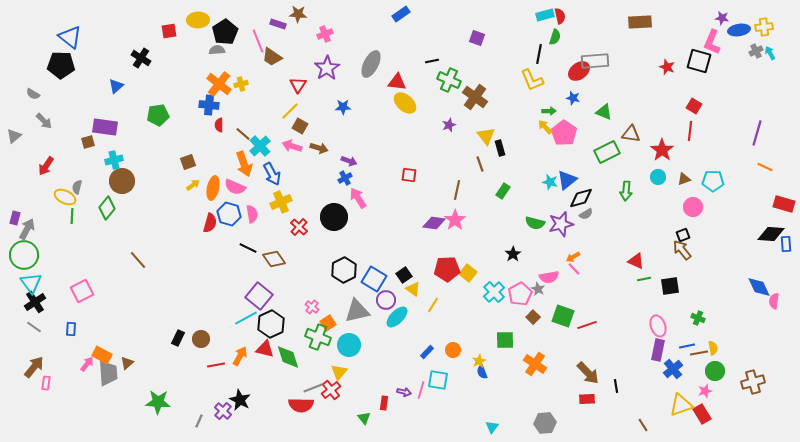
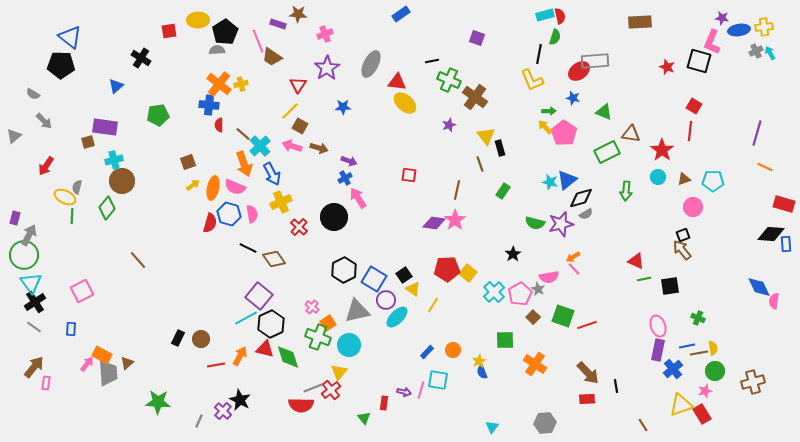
gray arrow at (27, 229): moved 2 px right, 6 px down
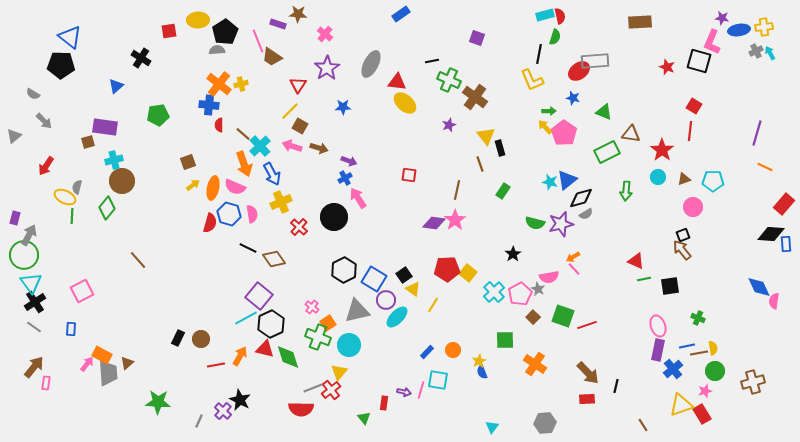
pink cross at (325, 34): rotated 28 degrees counterclockwise
red rectangle at (784, 204): rotated 65 degrees counterclockwise
black line at (616, 386): rotated 24 degrees clockwise
red semicircle at (301, 405): moved 4 px down
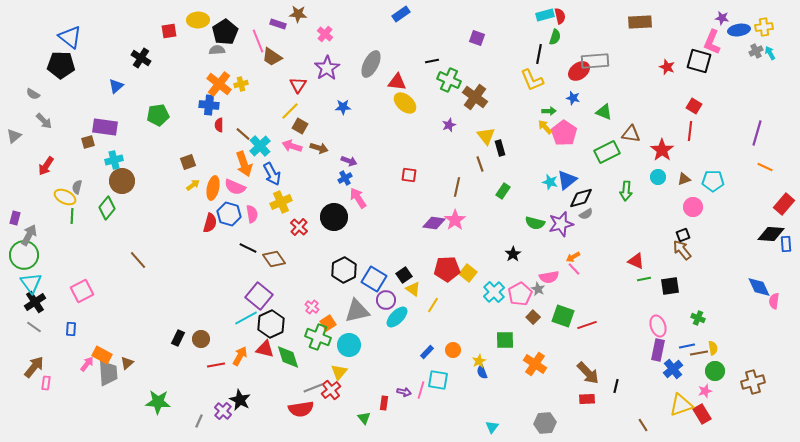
brown line at (457, 190): moved 3 px up
red semicircle at (301, 409): rotated 10 degrees counterclockwise
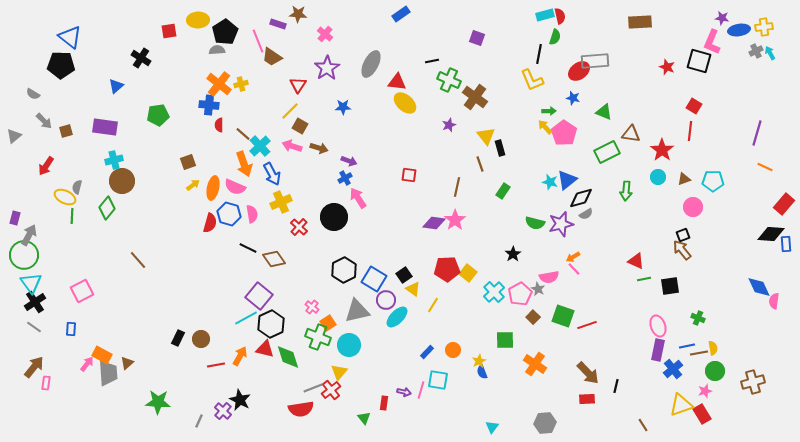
brown square at (88, 142): moved 22 px left, 11 px up
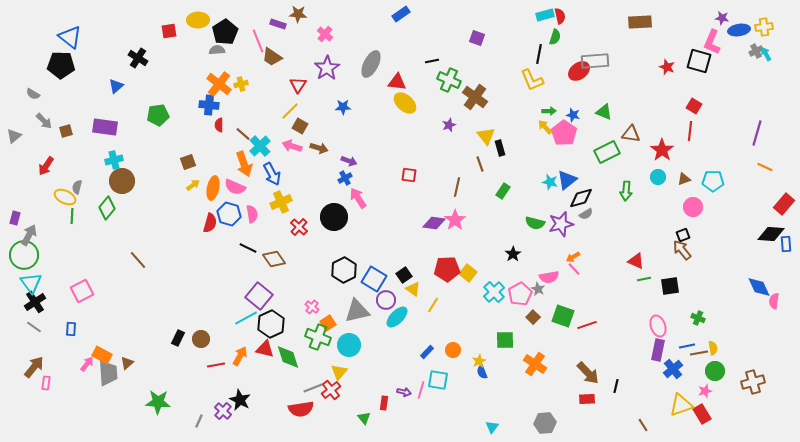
cyan arrow at (770, 53): moved 4 px left, 1 px down
black cross at (141, 58): moved 3 px left
blue star at (573, 98): moved 17 px down
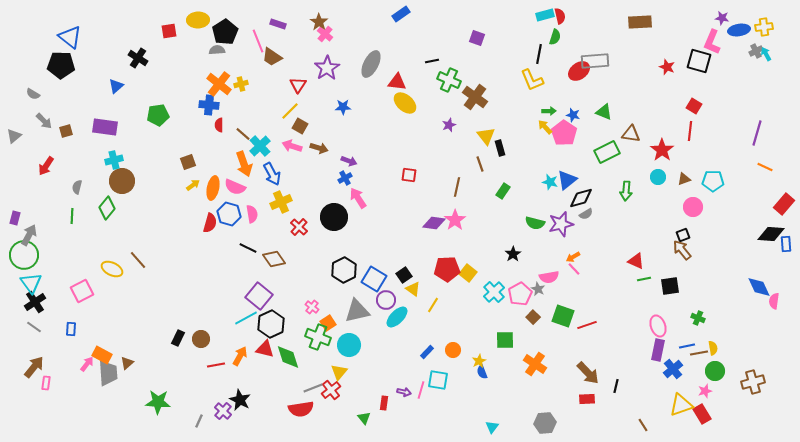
brown star at (298, 14): moved 21 px right, 8 px down; rotated 30 degrees clockwise
yellow ellipse at (65, 197): moved 47 px right, 72 px down
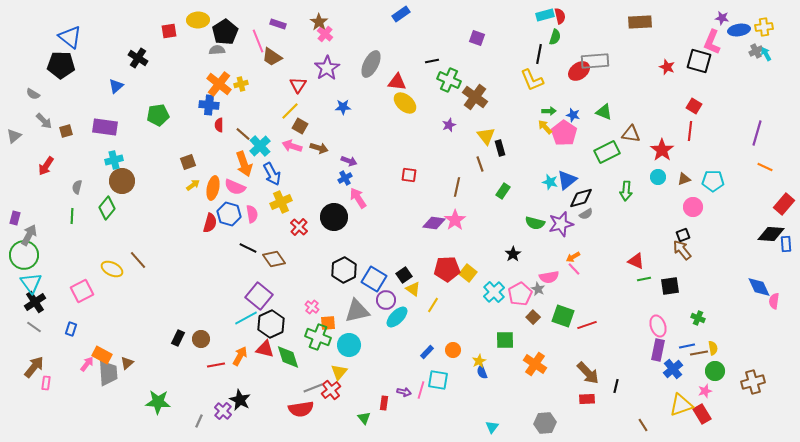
orange square at (328, 323): rotated 28 degrees clockwise
blue rectangle at (71, 329): rotated 16 degrees clockwise
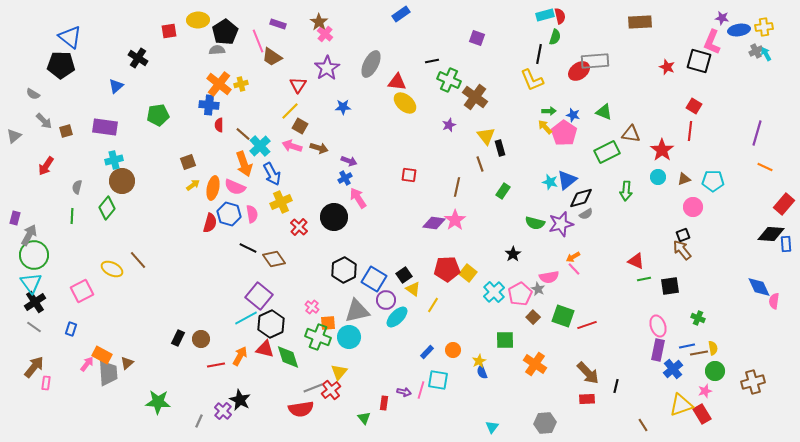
green circle at (24, 255): moved 10 px right
cyan circle at (349, 345): moved 8 px up
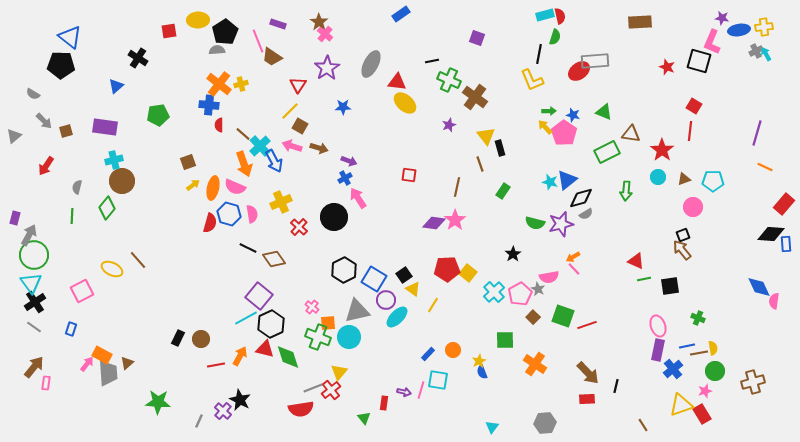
blue arrow at (272, 174): moved 2 px right, 13 px up
blue rectangle at (427, 352): moved 1 px right, 2 px down
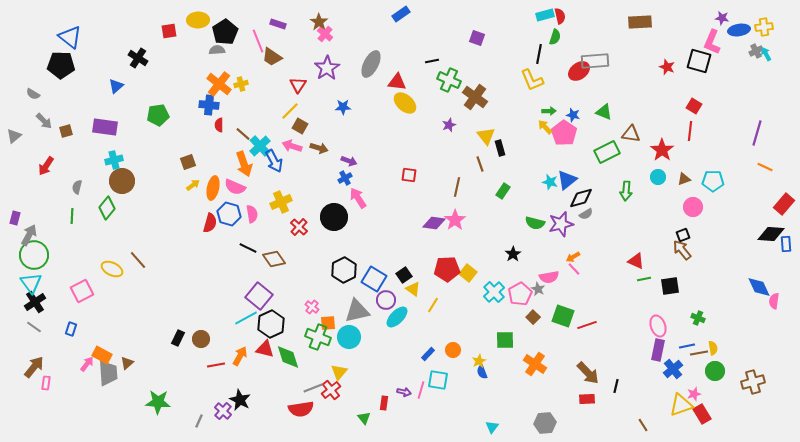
pink star at (705, 391): moved 11 px left, 3 px down
